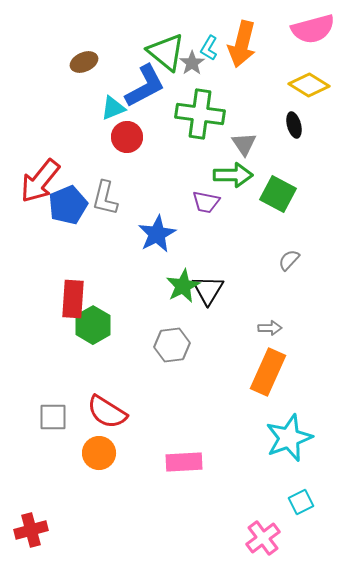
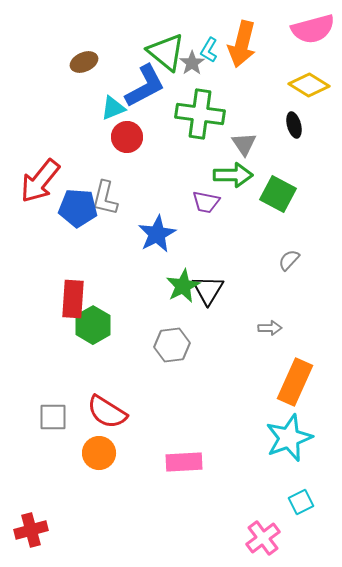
cyan L-shape: moved 2 px down
blue pentagon: moved 10 px right, 3 px down; rotated 27 degrees clockwise
orange rectangle: moved 27 px right, 10 px down
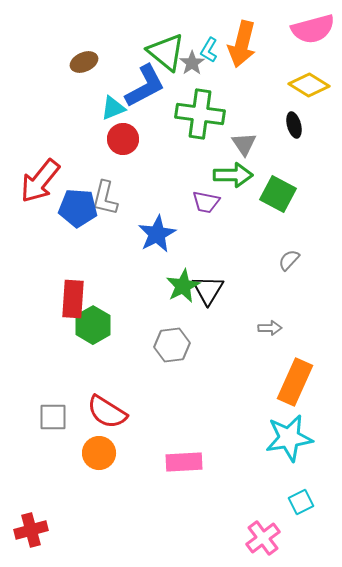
red circle: moved 4 px left, 2 px down
cyan star: rotated 12 degrees clockwise
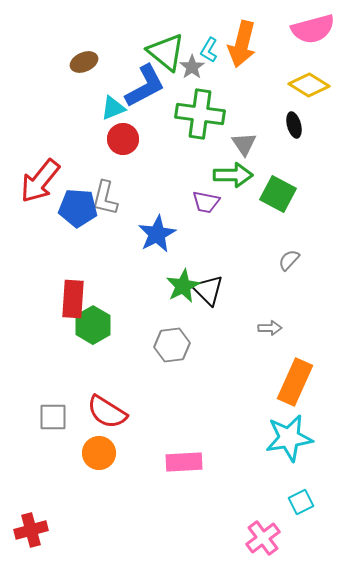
gray star: moved 4 px down
black triangle: rotated 16 degrees counterclockwise
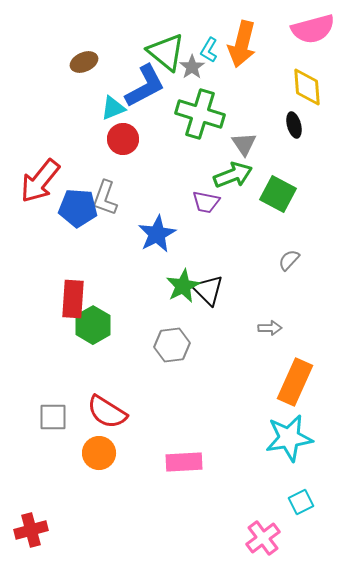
yellow diamond: moved 2 px left, 2 px down; rotated 54 degrees clockwise
green cross: rotated 9 degrees clockwise
green arrow: rotated 21 degrees counterclockwise
gray L-shape: rotated 6 degrees clockwise
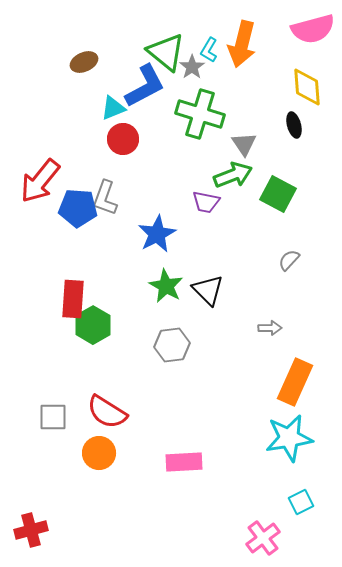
green star: moved 17 px left; rotated 16 degrees counterclockwise
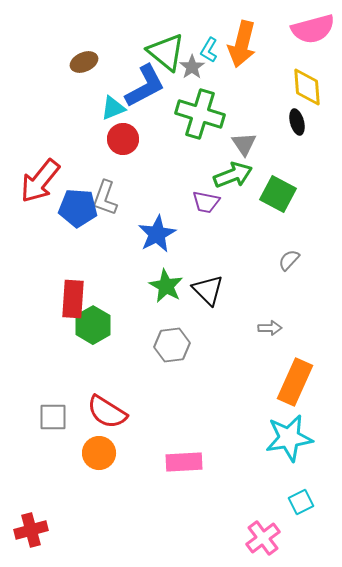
black ellipse: moved 3 px right, 3 px up
